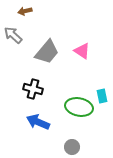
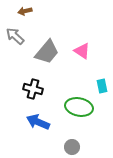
gray arrow: moved 2 px right, 1 px down
cyan rectangle: moved 10 px up
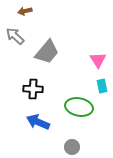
pink triangle: moved 16 px right, 9 px down; rotated 24 degrees clockwise
black cross: rotated 12 degrees counterclockwise
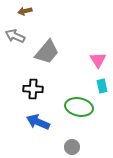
gray arrow: rotated 18 degrees counterclockwise
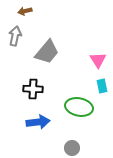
gray arrow: rotated 78 degrees clockwise
blue arrow: rotated 150 degrees clockwise
gray circle: moved 1 px down
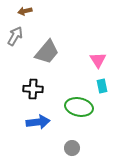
gray arrow: rotated 18 degrees clockwise
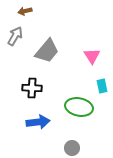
gray trapezoid: moved 1 px up
pink triangle: moved 6 px left, 4 px up
black cross: moved 1 px left, 1 px up
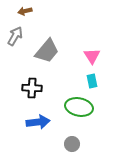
cyan rectangle: moved 10 px left, 5 px up
gray circle: moved 4 px up
